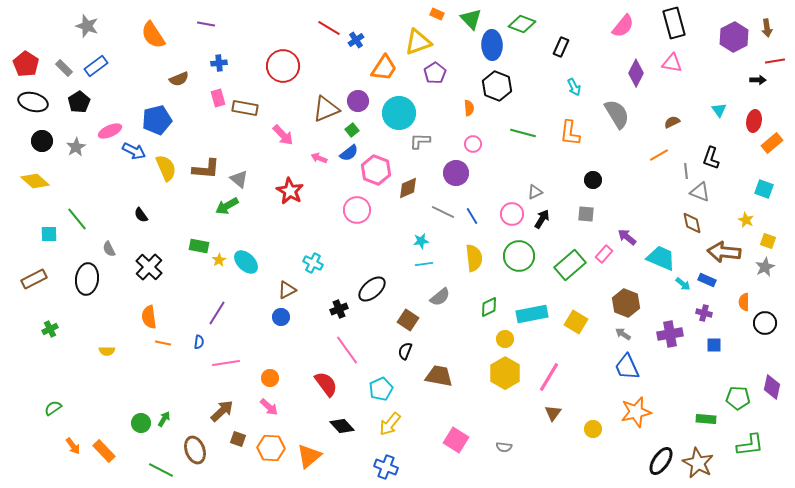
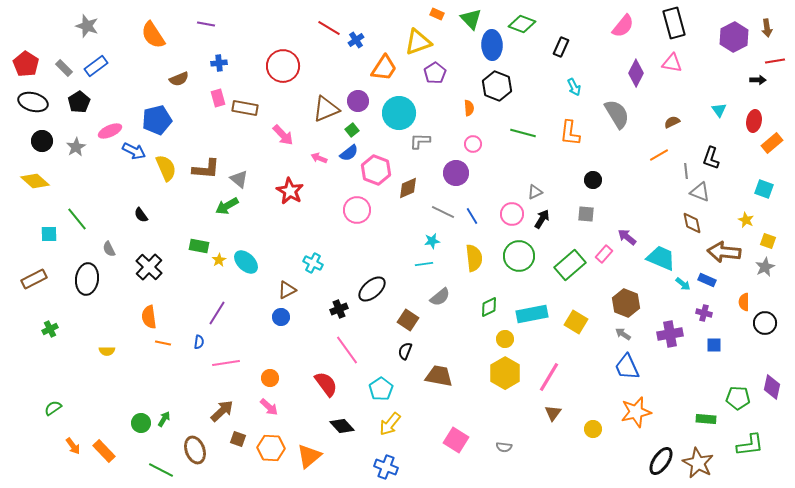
cyan star at (421, 241): moved 11 px right
cyan pentagon at (381, 389): rotated 10 degrees counterclockwise
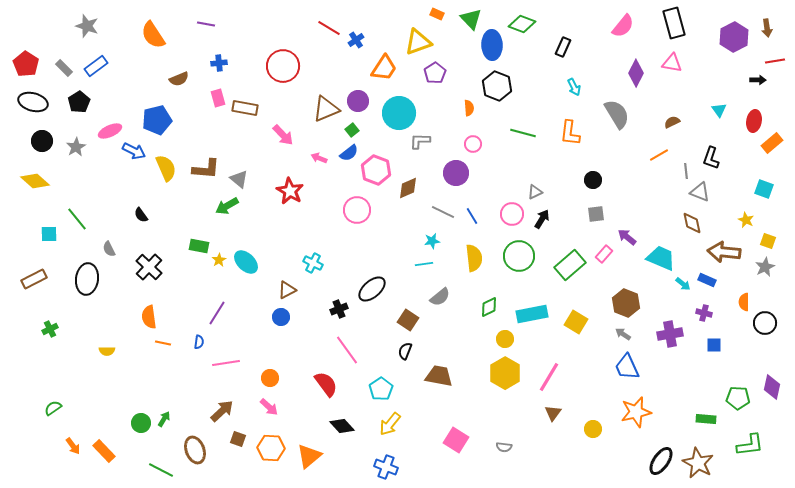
black rectangle at (561, 47): moved 2 px right
gray square at (586, 214): moved 10 px right; rotated 12 degrees counterclockwise
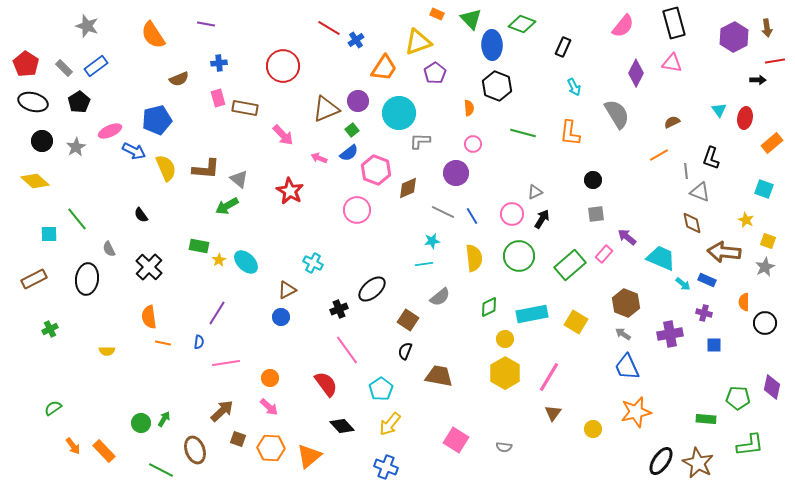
red ellipse at (754, 121): moved 9 px left, 3 px up
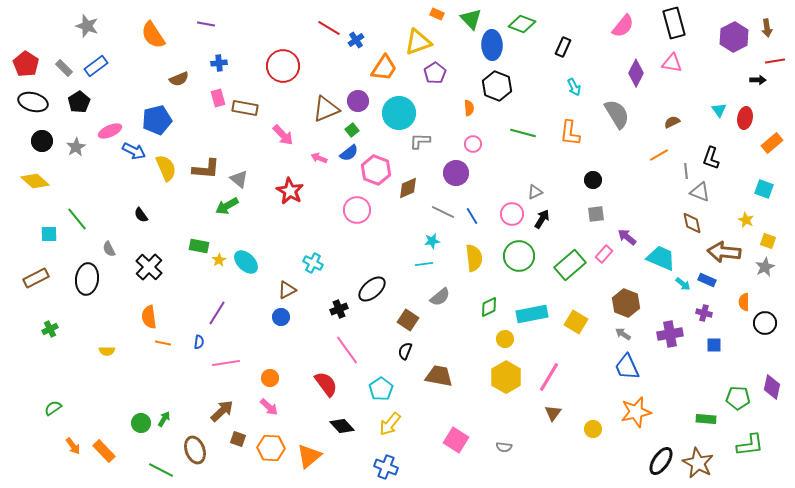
brown rectangle at (34, 279): moved 2 px right, 1 px up
yellow hexagon at (505, 373): moved 1 px right, 4 px down
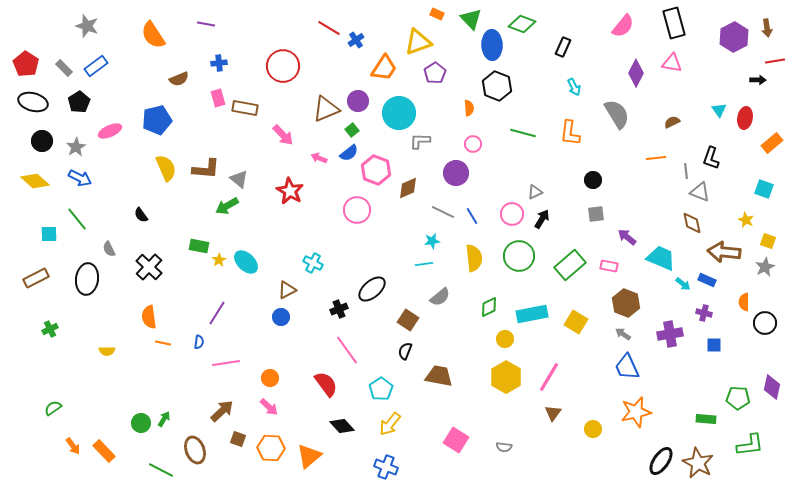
blue arrow at (134, 151): moved 54 px left, 27 px down
orange line at (659, 155): moved 3 px left, 3 px down; rotated 24 degrees clockwise
pink rectangle at (604, 254): moved 5 px right, 12 px down; rotated 60 degrees clockwise
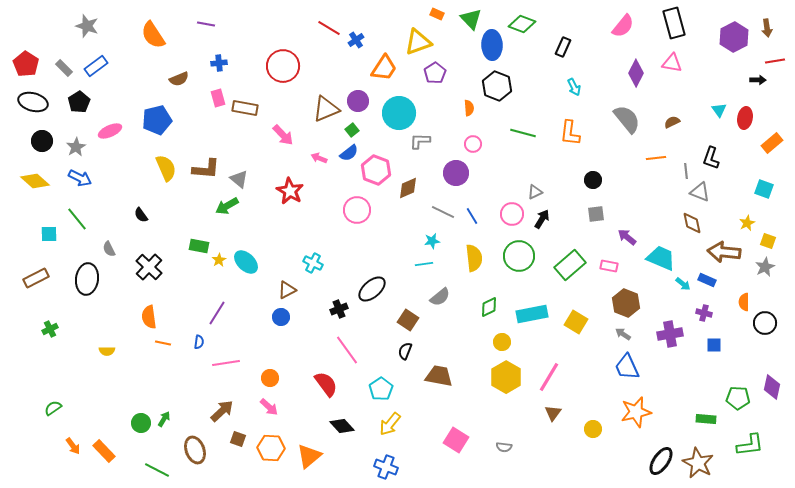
gray semicircle at (617, 114): moved 10 px right, 5 px down; rotated 8 degrees counterclockwise
yellow star at (746, 220): moved 1 px right, 3 px down; rotated 21 degrees clockwise
yellow circle at (505, 339): moved 3 px left, 3 px down
green line at (161, 470): moved 4 px left
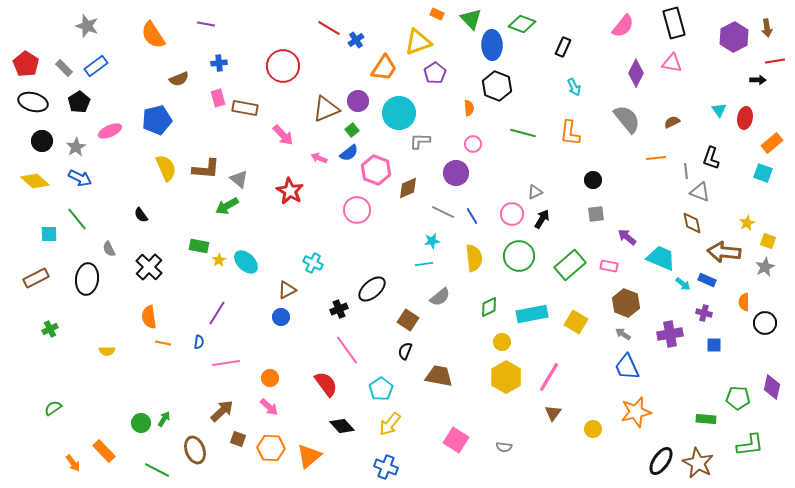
cyan square at (764, 189): moved 1 px left, 16 px up
orange arrow at (73, 446): moved 17 px down
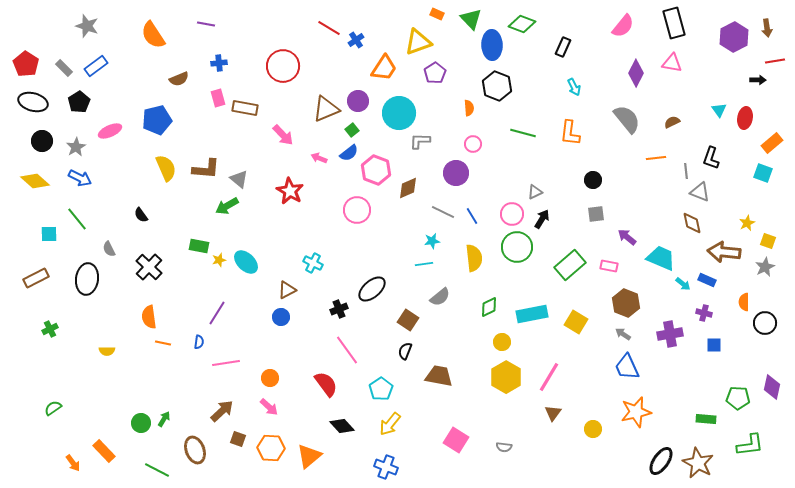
green circle at (519, 256): moved 2 px left, 9 px up
yellow star at (219, 260): rotated 16 degrees clockwise
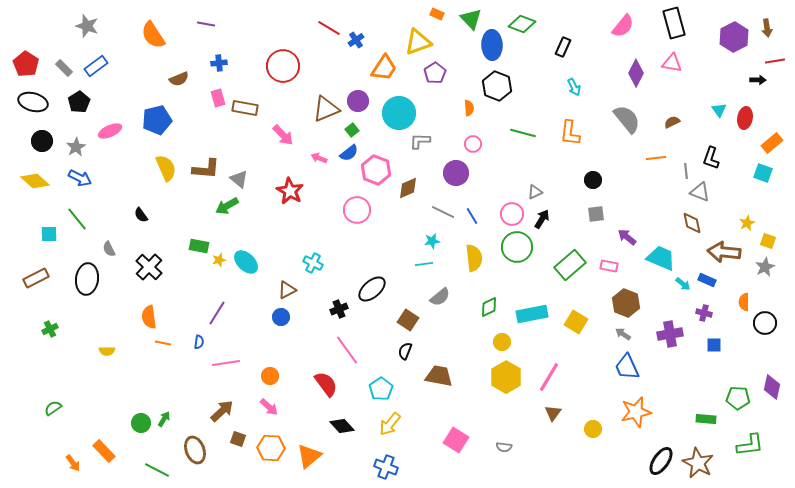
orange circle at (270, 378): moved 2 px up
